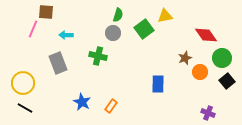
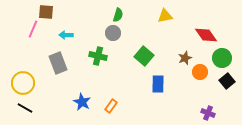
green square: moved 27 px down; rotated 12 degrees counterclockwise
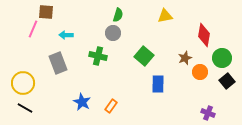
red diamond: moved 2 px left; rotated 45 degrees clockwise
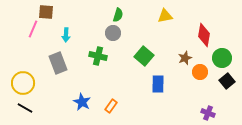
cyan arrow: rotated 88 degrees counterclockwise
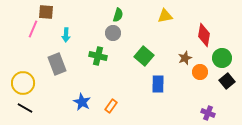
gray rectangle: moved 1 px left, 1 px down
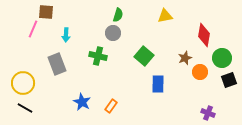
black square: moved 2 px right, 1 px up; rotated 21 degrees clockwise
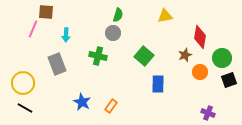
red diamond: moved 4 px left, 2 px down
brown star: moved 3 px up
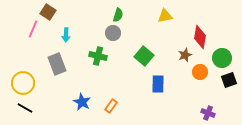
brown square: moved 2 px right; rotated 28 degrees clockwise
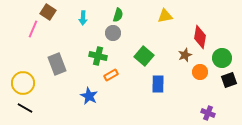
cyan arrow: moved 17 px right, 17 px up
blue star: moved 7 px right, 6 px up
orange rectangle: moved 31 px up; rotated 24 degrees clockwise
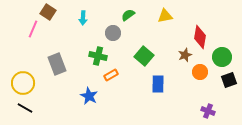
green semicircle: moved 10 px right; rotated 144 degrees counterclockwise
green circle: moved 1 px up
purple cross: moved 2 px up
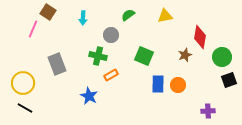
gray circle: moved 2 px left, 2 px down
green square: rotated 18 degrees counterclockwise
orange circle: moved 22 px left, 13 px down
purple cross: rotated 24 degrees counterclockwise
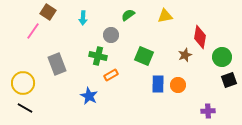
pink line: moved 2 px down; rotated 12 degrees clockwise
